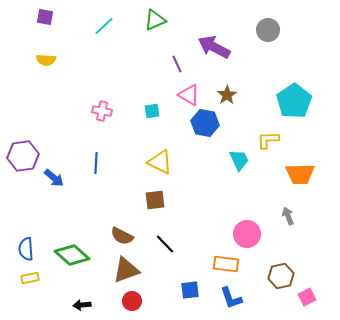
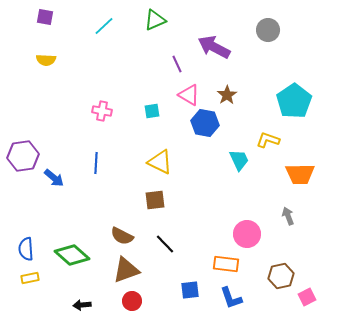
yellow L-shape: rotated 20 degrees clockwise
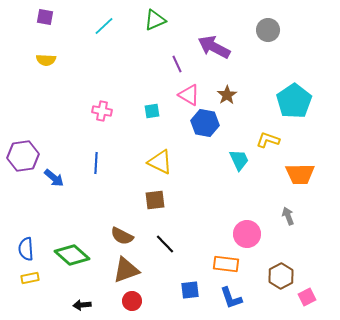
brown hexagon: rotated 15 degrees counterclockwise
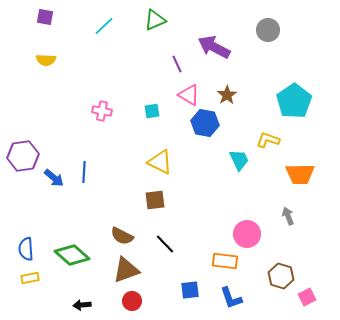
blue line: moved 12 px left, 9 px down
orange rectangle: moved 1 px left, 3 px up
brown hexagon: rotated 15 degrees counterclockwise
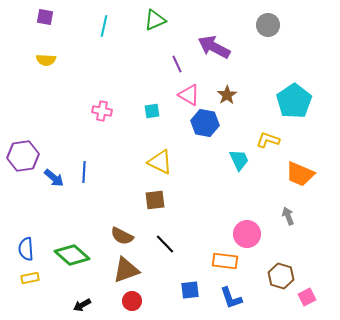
cyan line: rotated 35 degrees counterclockwise
gray circle: moved 5 px up
orange trapezoid: rotated 24 degrees clockwise
black arrow: rotated 24 degrees counterclockwise
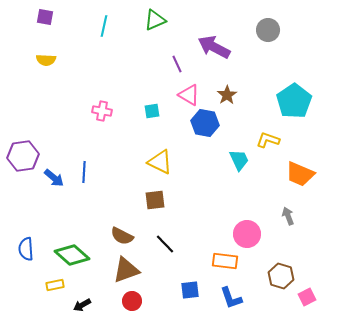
gray circle: moved 5 px down
yellow rectangle: moved 25 px right, 7 px down
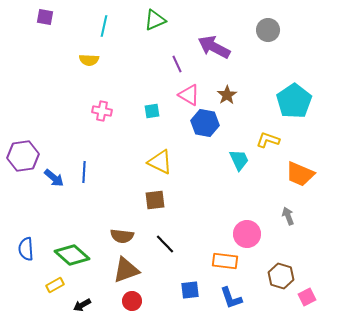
yellow semicircle: moved 43 px right
brown semicircle: rotated 20 degrees counterclockwise
yellow rectangle: rotated 18 degrees counterclockwise
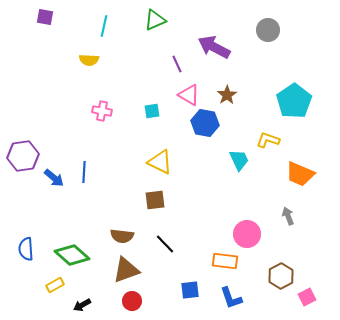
brown hexagon: rotated 15 degrees clockwise
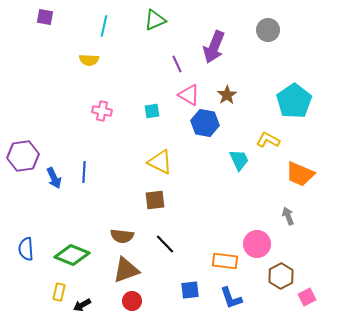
purple arrow: rotated 96 degrees counterclockwise
yellow L-shape: rotated 10 degrees clockwise
blue arrow: rotated 25 degrees clockwise
pink circle: moved 10 px right, 10 px down
green diamond: rotated 20 degrees counterclockwise
yellow rectangle: moved 4 px right, 7 px down; rotated 48 degrees counterclockwise
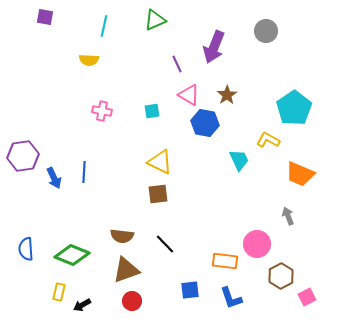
gray circle: moved 2 px left, 1 px down
cyan pentagon: moved 7 px down
brown square: moved 3 px right, 6 px up
